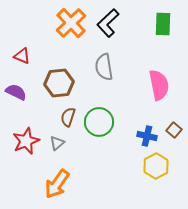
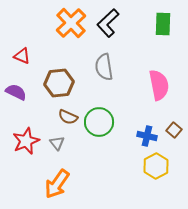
brown semicircle: rotated 84 degrees counterclockwise
gray triangle: rotated 28 degrees counterclockwise
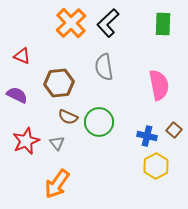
purple semicircle: moved 1 px right, 3 px down
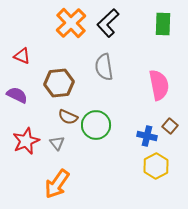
green circle: moved 3 px left, 3 px down
brown square: moved 4 px left, 4 px up
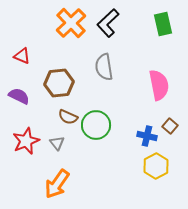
green rectangle: rotated 15 degrees counterclockwise
purple semicircle: moved 2 px right, 1 px down
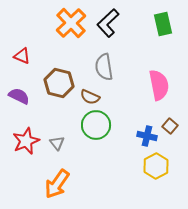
brown hexagon: rotated 20 degrees clockwise
brown semicircle: moved 22 px right, 20 px up
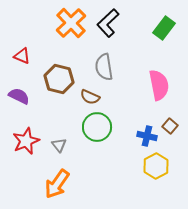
green rectangle: moved 1 px right, 4 px down; rotated 50 degrees clockwise
brown hexagon: moved 4 px up
green circle: moved 1 px right, 2 px down
gray triangle: moved 2 px right, 2 px down
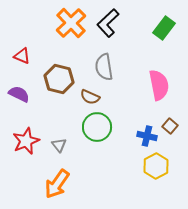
purple semicircle: moved 2 px up
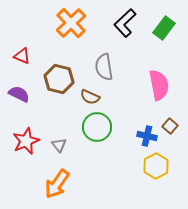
black L-shape: moved 17 px right
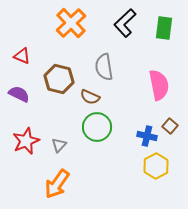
green rectangle: rotated 30 degrees counterclockwise
gray triangle: rotated 21 degrees clockwise
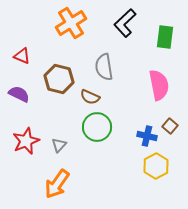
orange cross: rotated 12 degrees clockwise
green rectangle: moved 1 px right, 9 px down
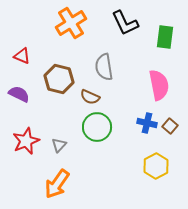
black L-shape: rotated 72 degrees counterclockwise
blue cross: moved 13 px up
